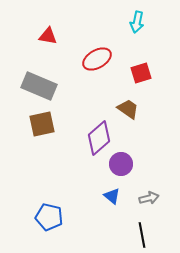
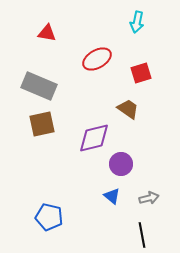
red triangle: moved 1 px left, 3 px up
purple diamond: moved 5 px left; rotated 28 degrees clockwise
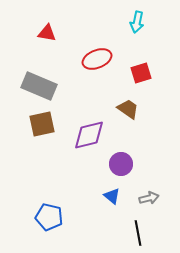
red ellipse: rotated 8 degrees clockwise
purple diamond: moved 5 px left, 3 px up
black line: moved 4 px left, 2 px up
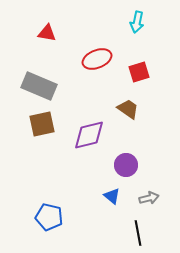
red square: moved 2 px left, 1 px up
purple circle: moved 5 px right, 1 px down
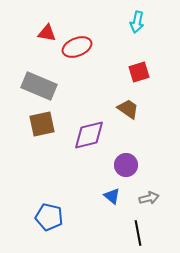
red ellipse: moved 20 px left, 12 px up
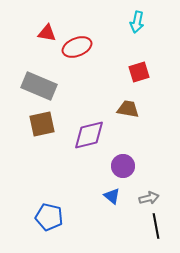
brown trapezoid: rotated 25 degrees counterclockwise
purple circle: moved 3 px left, 1 px down
black line: moved 18 px right, 7 px up
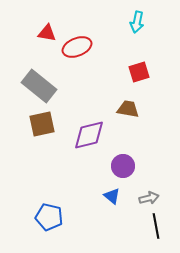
gray rectangle: rotated 16 degrees clockwise
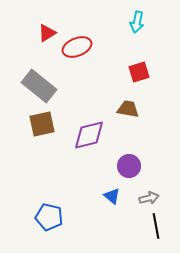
red triangle: rotated 42 degrees counterclockwise
purple circle: moved 6 px right
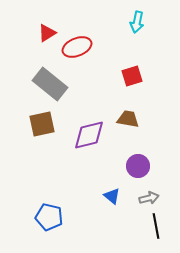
red square: moved 7 px left, 4 px down
gray rectangle: moved 11 px right, 2 px up
brown trapezoid: moved 10 px down
purple circle: moved 9 px right
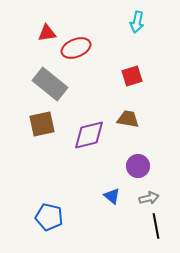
red triangle: rotated 24 degrees clockwise
red ellipse: moved 1 px left, 1 px down
